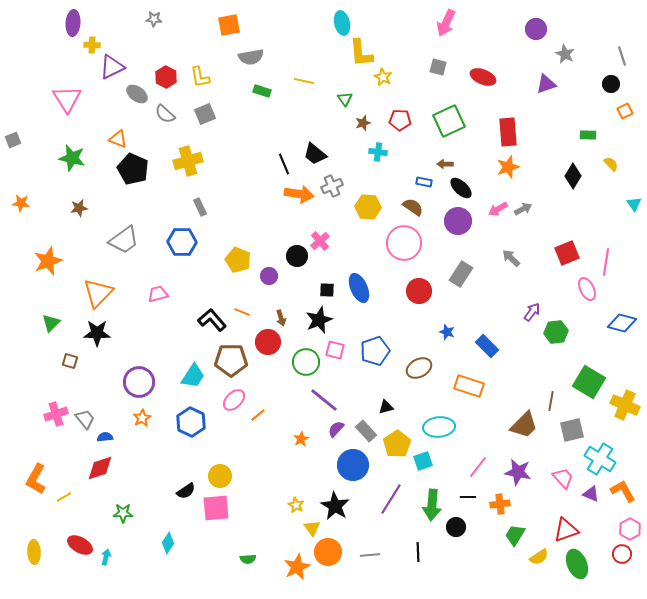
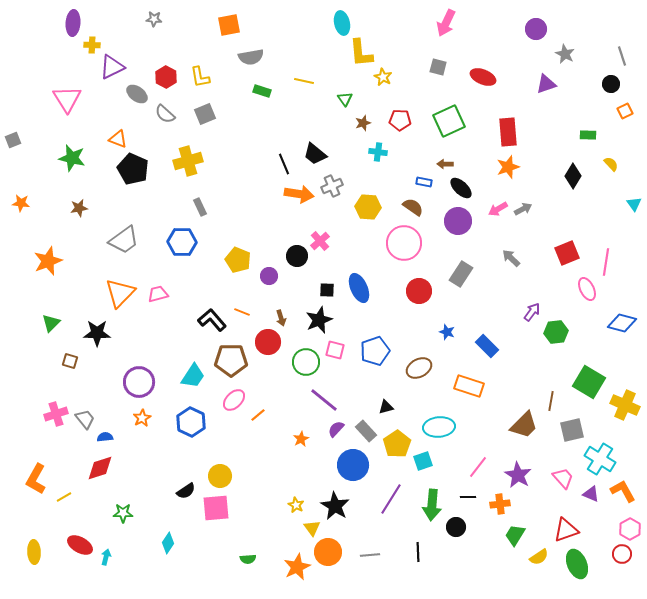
orange triangle at (98, 293): moved 22 px right
purple star at (518, 472): moved 3 px down; rotated 20 degrees clockwise
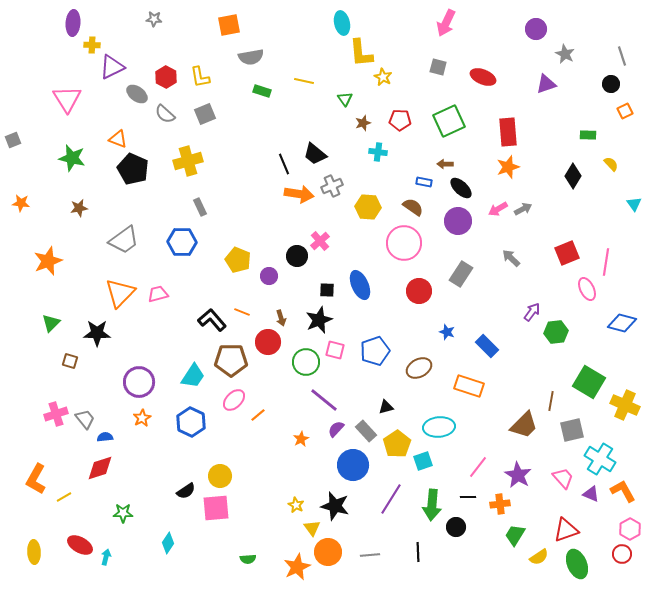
blue ellipse at (359, 288): moved 1 px right, 3 px up
black star at (335, 506): rotated 16 degrees counterclockwise
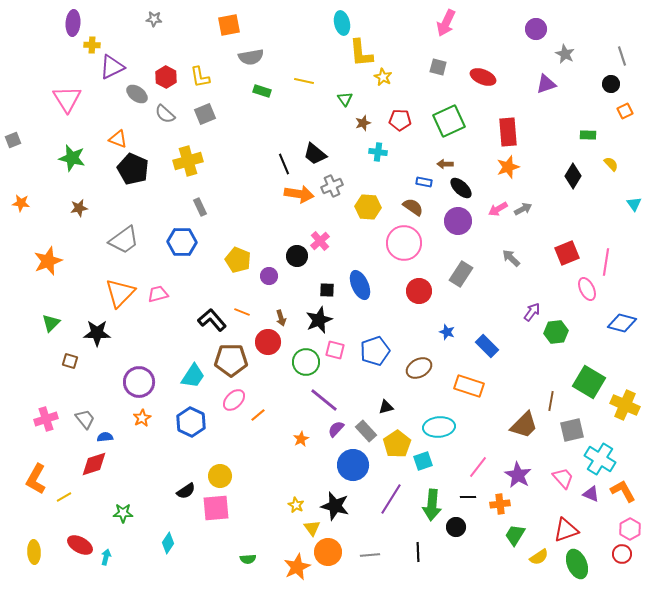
pink cross at (56, 414): moved 10 px left, 5 px down
red diamond at (100, 468): moved 6 px left, 4 px up
